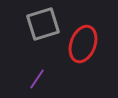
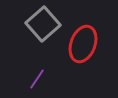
gray square: rotated 24 degrees counterclockwise
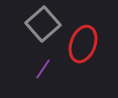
purple line: moved 6 px right, 10 px up
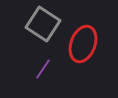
gray square: rotated 16 degrees counterclockwise
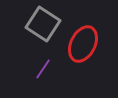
red ellipse: rotated 6 degrees clockwise
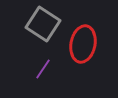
red ellipse: rotated 15 degrees counterclockwise
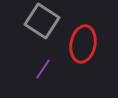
gray square: moved 1 px left, 3 px up
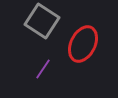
red ellipse: rotated 15 degrees clockwise
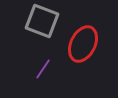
gray square: rotated 12 degrees counterclockwise
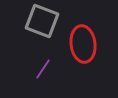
red ellipse: rotated 33 degrees counterclockwise
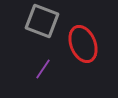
red ellipse: rotated 15 degrees counterclockwise
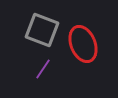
gray square: moved 9 px down
